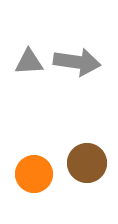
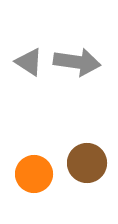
gray triangle: rotated 36 degrees clockwise
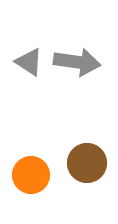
orange circle: moved 3 px left, 1 px down
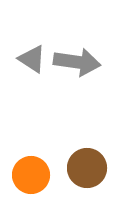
gray triangle: moved 3 px right, 3 px up
brown circle: moved 5 px down
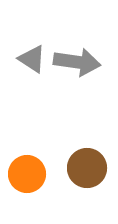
orange circle: moved 4 px left, 1 px up
